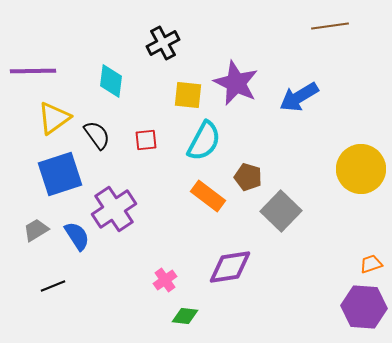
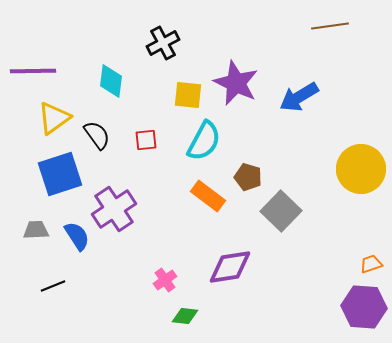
gray trapezoid: rotated 28 degrees clockwise
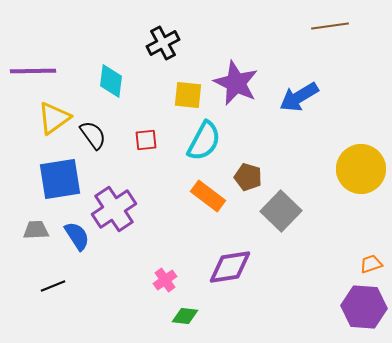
black semicircle: moved 4 px left
blue square: moved 5 px down; rotated 9 degrees clockwise
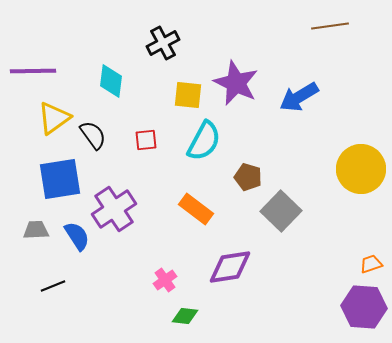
orange rectangle: moved 12 px left, 13 px down
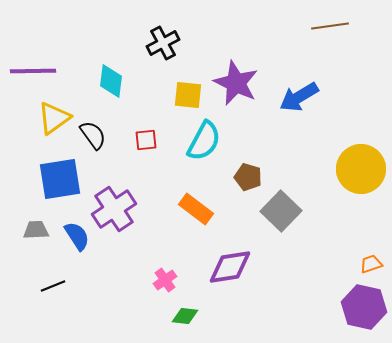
purple hexagon: rotated 9 degrees clockwise
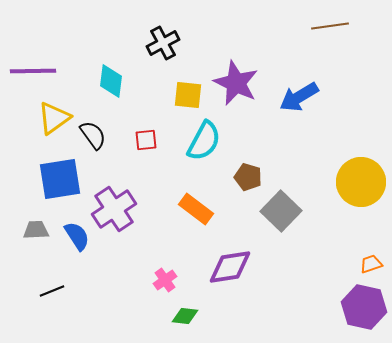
yellow circle: moved 13 px down
black line: moved 1 px left, 5 px down
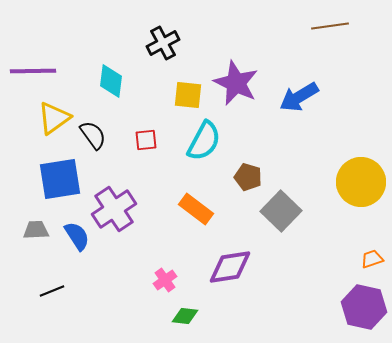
orange trapezoid: moved 1 px right, 5 px up
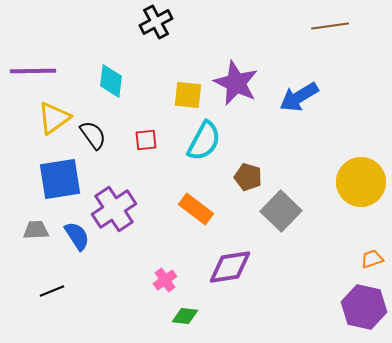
black cross: moved 7 px left, 21 px up
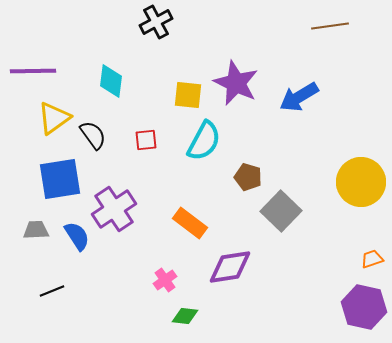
orange rectangle: moved 6 px left, 14 px down
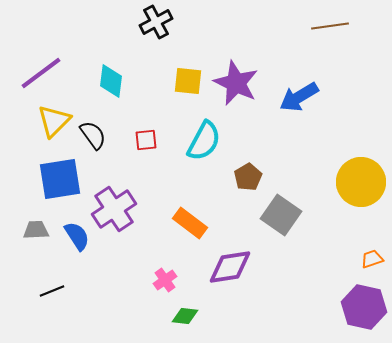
purple line: moved 8 px right, 2 px down; rotated 36 degrees counterclockwise
yellow square: moved 14 px up
yellow triangle: moved 3 px down; rotated 9 degrees counterclockwise
brown pentagon: rotated 24 degrees clockwise
gray square: moved 4 px down; rotated 9 degrees counterclockwise
